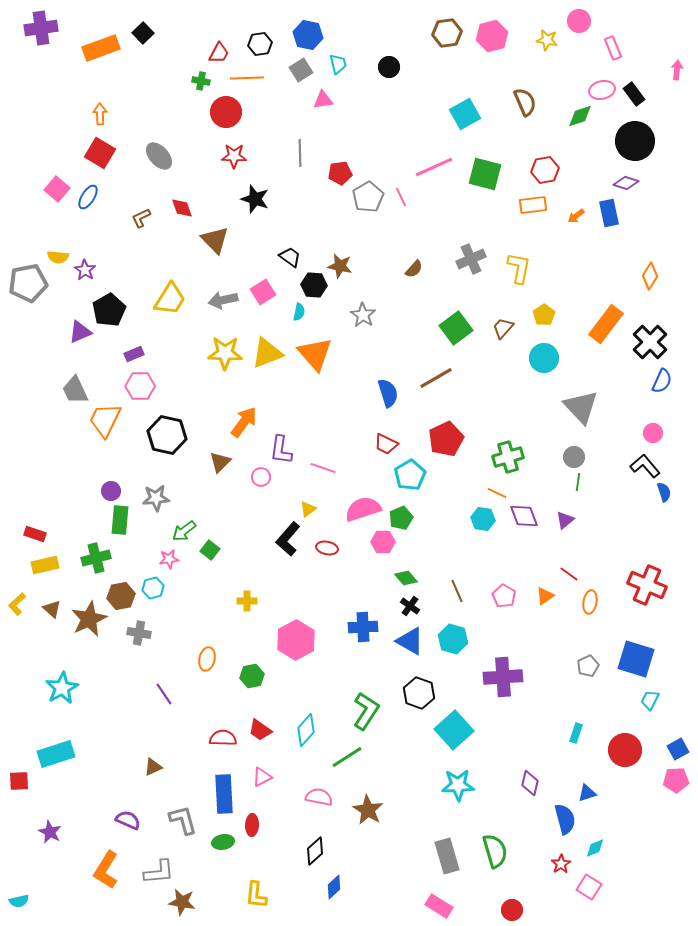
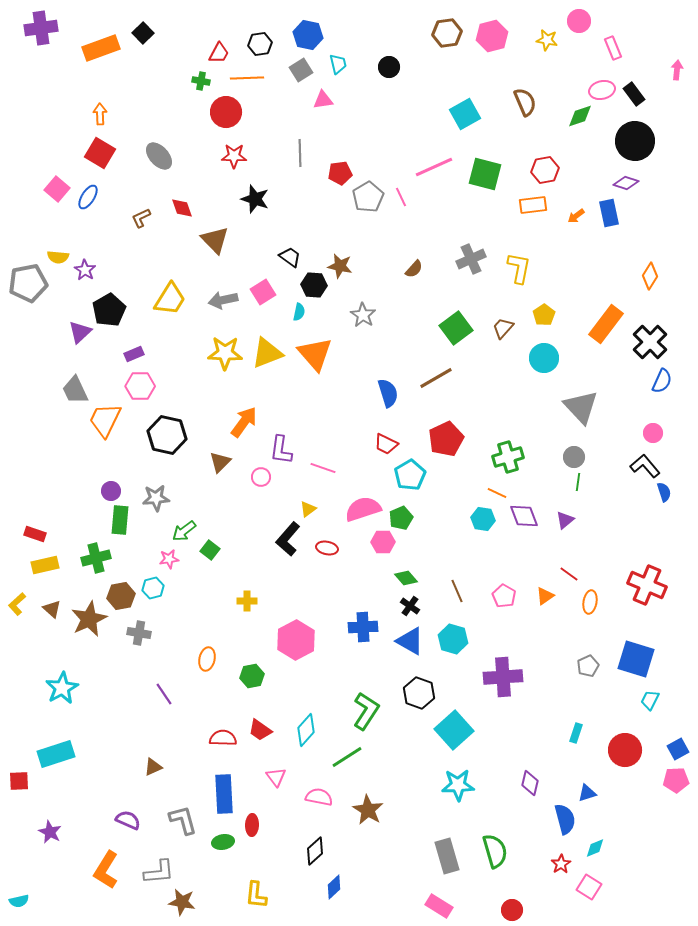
purple triangle at (80, 332): rotated 20 degrees counterclockwise
pink triangle at (262, 777): moved 14 px right; rotated 40 degrees counterclockwise
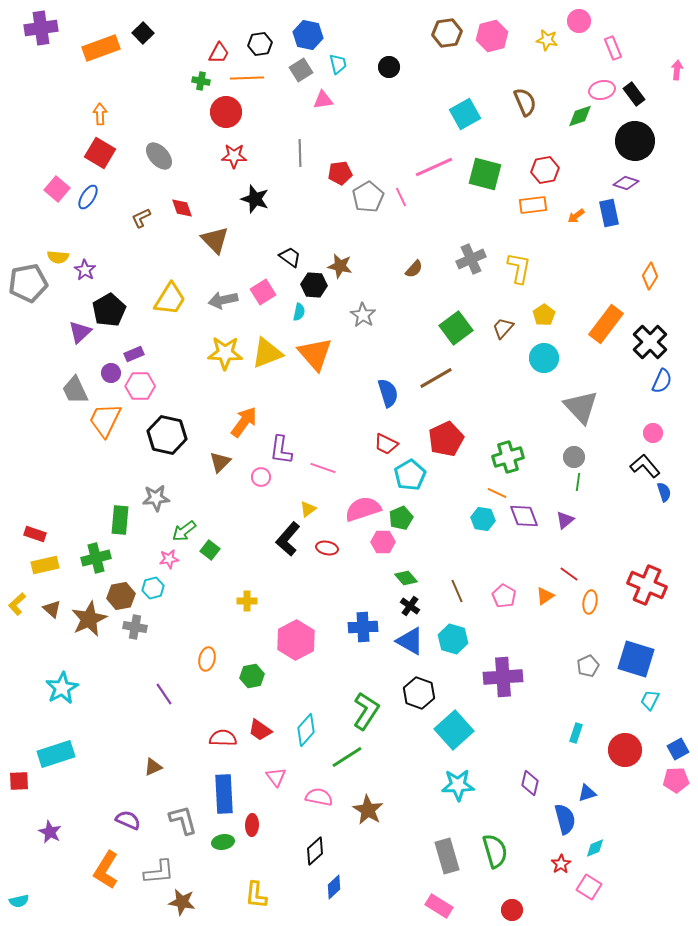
purple circle at (111, 491): moved 118 px up
gray cross at (139, 633): moved 4 px left, 6 px up
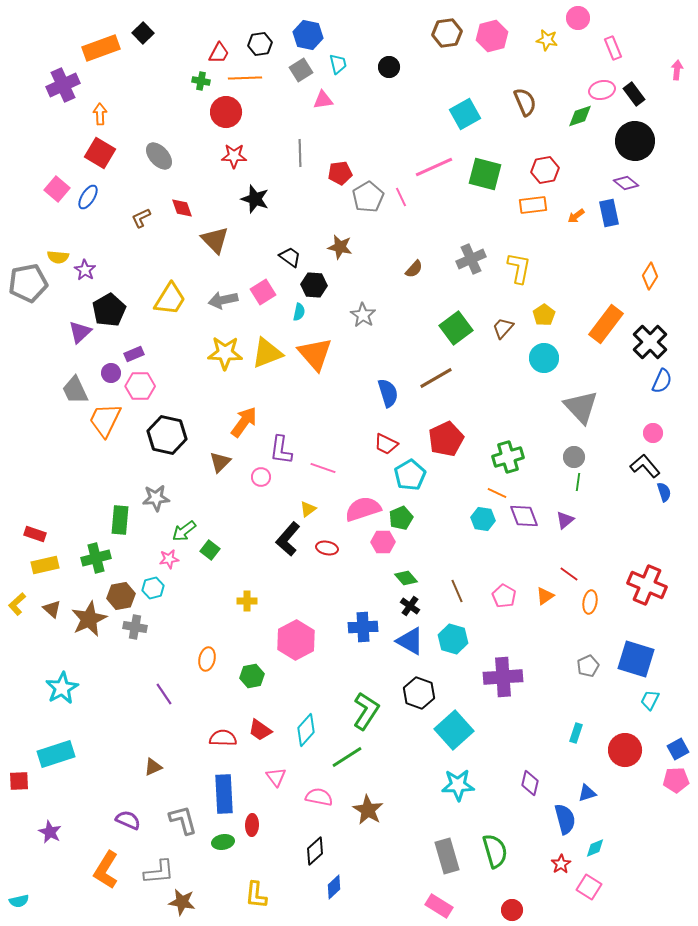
pink circle at (579, 21): moved 1 px left, 3 px up
purple cross at (41, 28): moved 22 px right, 57 px down; rotated 16 degrees counterclockwise
orange line at (247, 78): moved 2 px left
purple diamond at (626, 183): rotated 20 degrees clockwise
brown star at (340, 266): moved 19 px up
